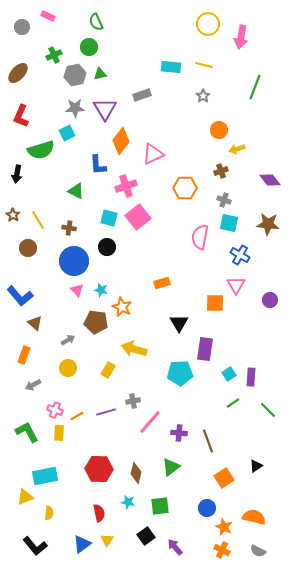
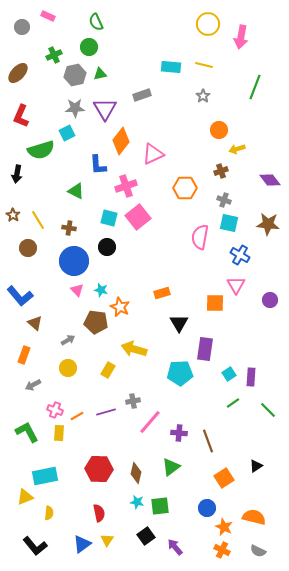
orange rectangle at (162, 283): moved 10 px down
orange star at (122, 307): moved 2 px left
cyan star at (128, 502): moved 9 px right
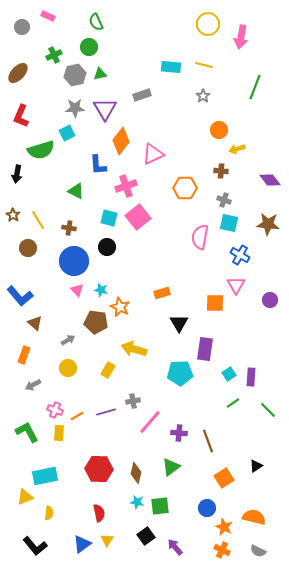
brown cross at (221, 171): rotated 24 degrees clockwise
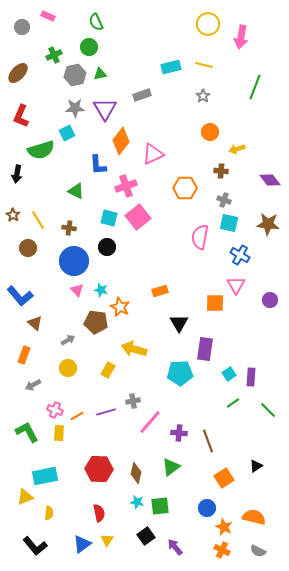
cyan rectangle at (171, 67): rotated 18 degrees counterclockwise
orange circle at (219, 130): moved 9 px left, 2 px down
orange rectangle at (162, 293): moved 2 px left, 2 px up
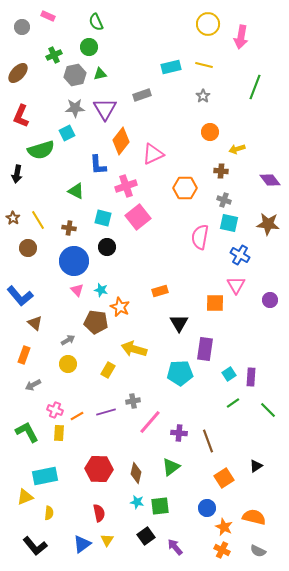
brown star at (13, 215): moved 3 px down
cyan square at (109, 218): moved 6 px left
yellow circle at (68, 368): moved 4 px up
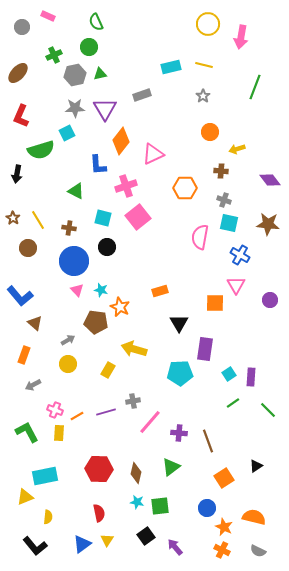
yellow semicircle at (49, 513): moved 1 px left, 4 px down
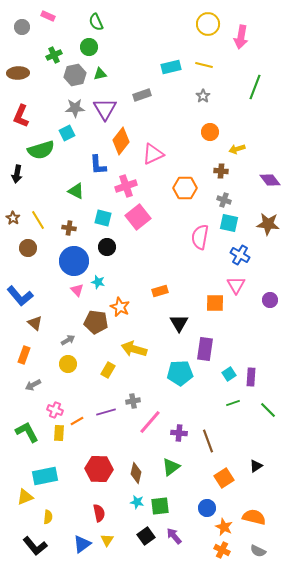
brown ellipse at (18, 73): rotated 45 degrees clockwise
cyan star at (101, 290): moved 3 px left, 8 px up
green line at (233, 403): rotated 16 degrees clockwise
orange line at (77, 416): moved 5 px down
purple arrow at (175, 547): moved 1 px left, 11 px up
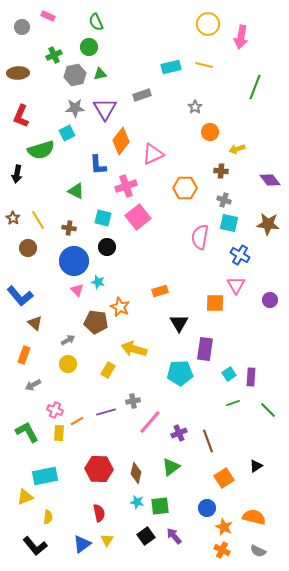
gray star at (203, 96): moved 8 px left, 11 px down
purple cross at (179, 433): rotated 28 degrees counterclockwise
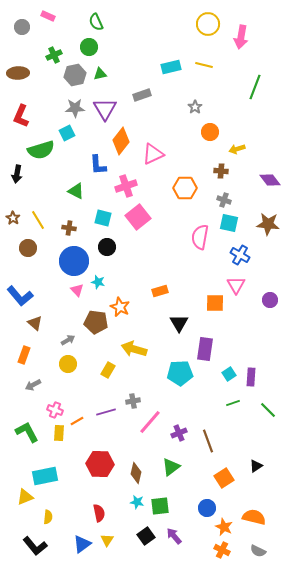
red hexagon at (99, 469): moved 1 px right, 5 px up
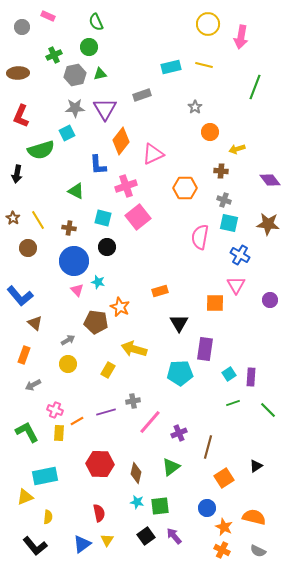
brown line at (208, 441): moved 6 px down; rotated 35 degrees clockwise
